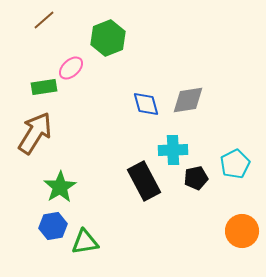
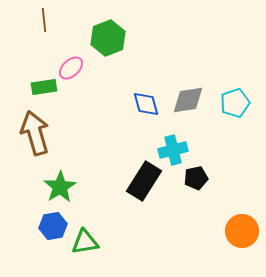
brown line: rotated 55 degrees counterclockwise
brown arrow: rotated 48 degrees counterclockwise
cyan cross: rotated 12 degrees counterclockwise
cyan pentagon: moved 61 px up; rotated 8 degrees clockwise
black rectangle: rotated 60 degrees clockwise
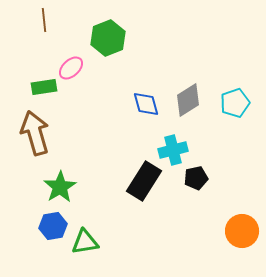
gray diamond: rotated 24 degrees counterclockwise
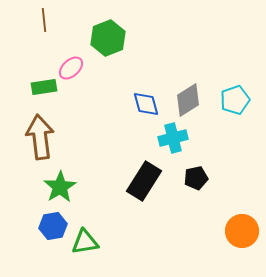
cyan pentagon: moved 3 px up
brown arrow: moved 5 px right, 4 px down; rotated 9 degrees clockwise
cyan cross: moved 12 px up
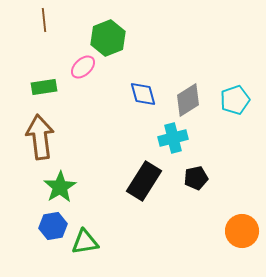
pink ellipse: moved 12 px right, 1 px up
blue diamond: moved 3 px left, 10 px up
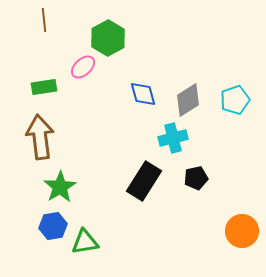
green hexagon: rotated 8 degrees counterclockwise
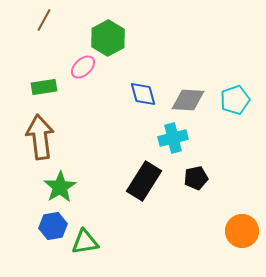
brown line: rotated 35 degrees clockwise
gray diamond: rotated 36 degrees clockwise
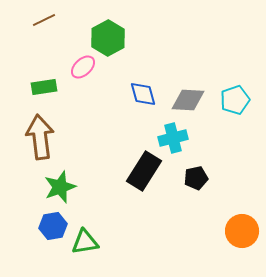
brown line: rotated 35 degrees clockwise
black rectangle: moved 10 px up
green star: rotated 12 degrees clockwise
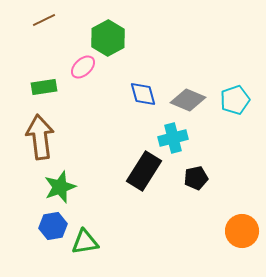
gray diamond: rotated 20 degrees clockwise
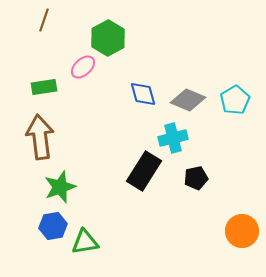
brown line: rotated 45 degrees counterclockwise
cyan pentagon: rotated 12 degrees counterclockwise
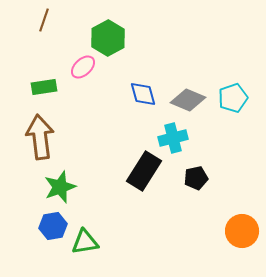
cyan pentagon: moved 2 px left, 2 px up; rotated 12 degrees clockwise
